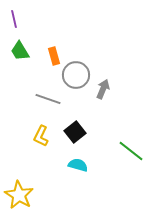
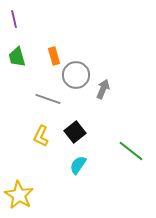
green trapezoid: moved 3 px left, 6 px down; rotated 15 degrees clockwise
cyan semicircle: rotated 72 degrees counterclockwise
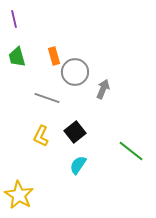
gray circle: moved 1 px left, 3 px up
gray line: moved 1 px left, 1 px up
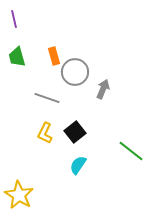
yellow L-shape: moved 4 px right, 3 px up
